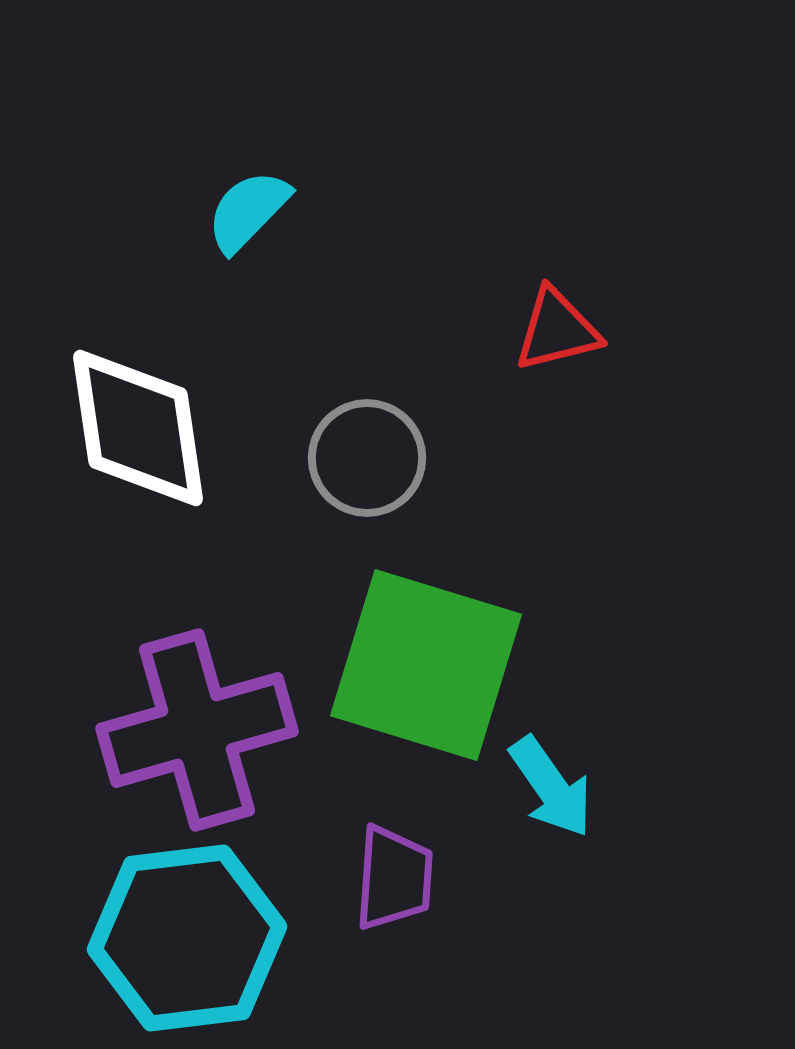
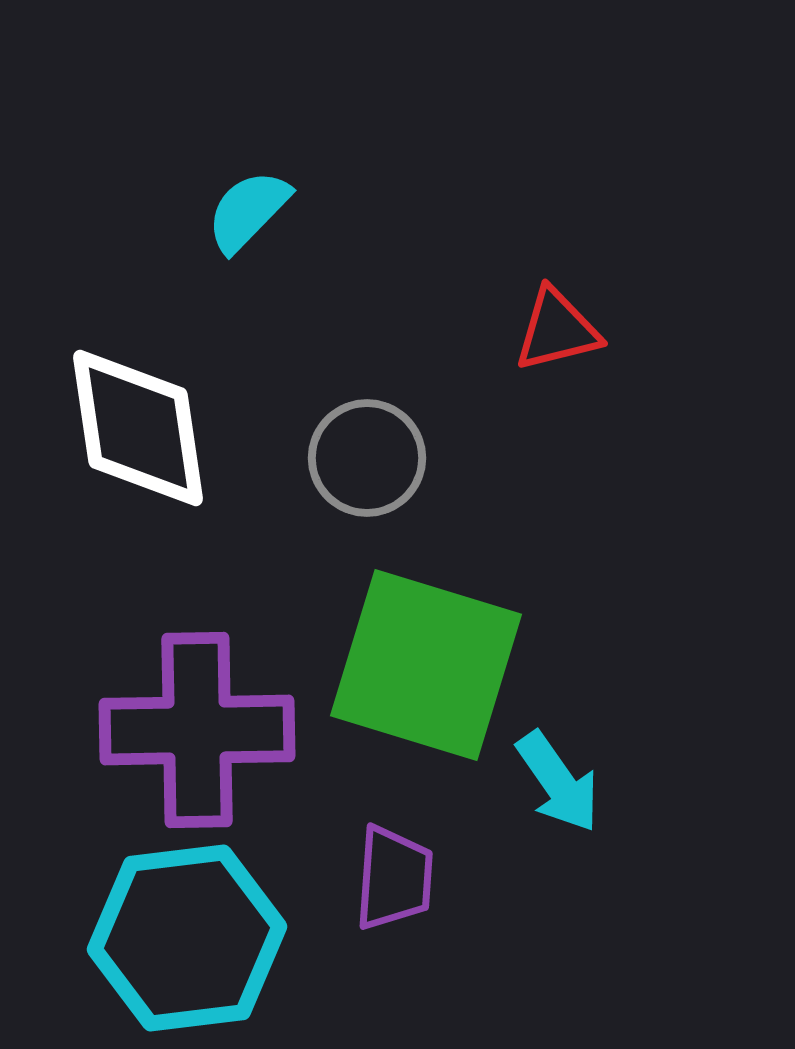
purple cross: rotated 15 degrees clockwise
cyan arrow: moved 7 px right, 5 px up
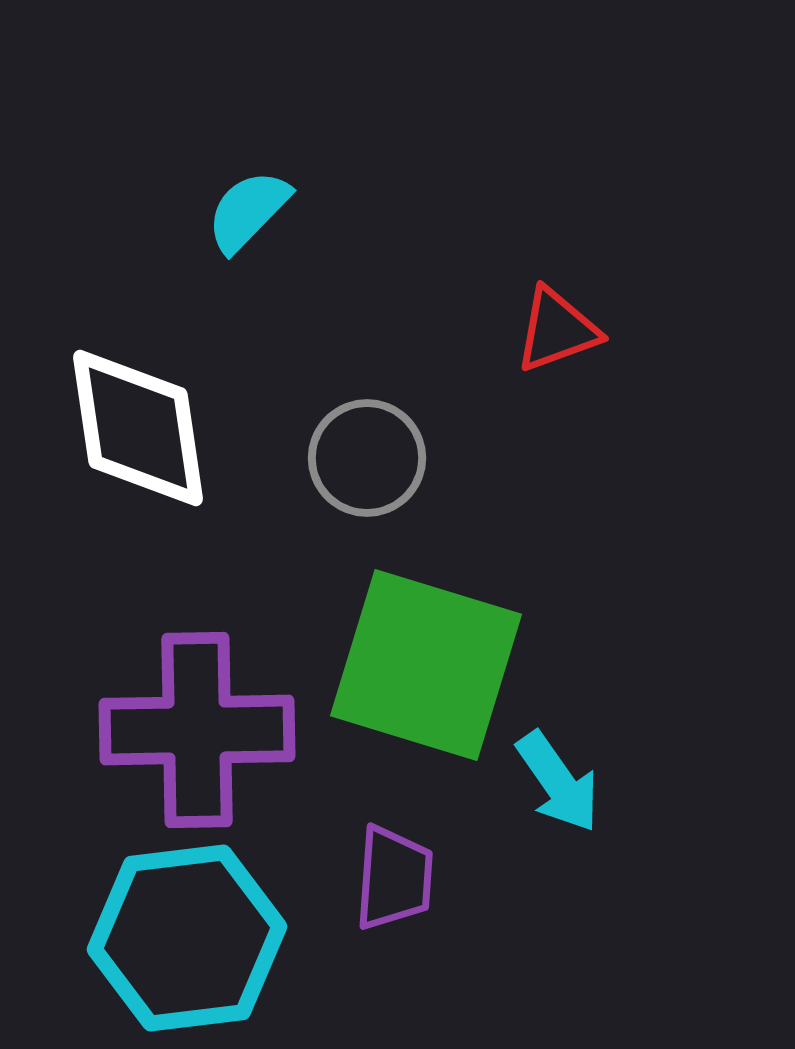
red triangle: rotated 6 degrees counterclockwise
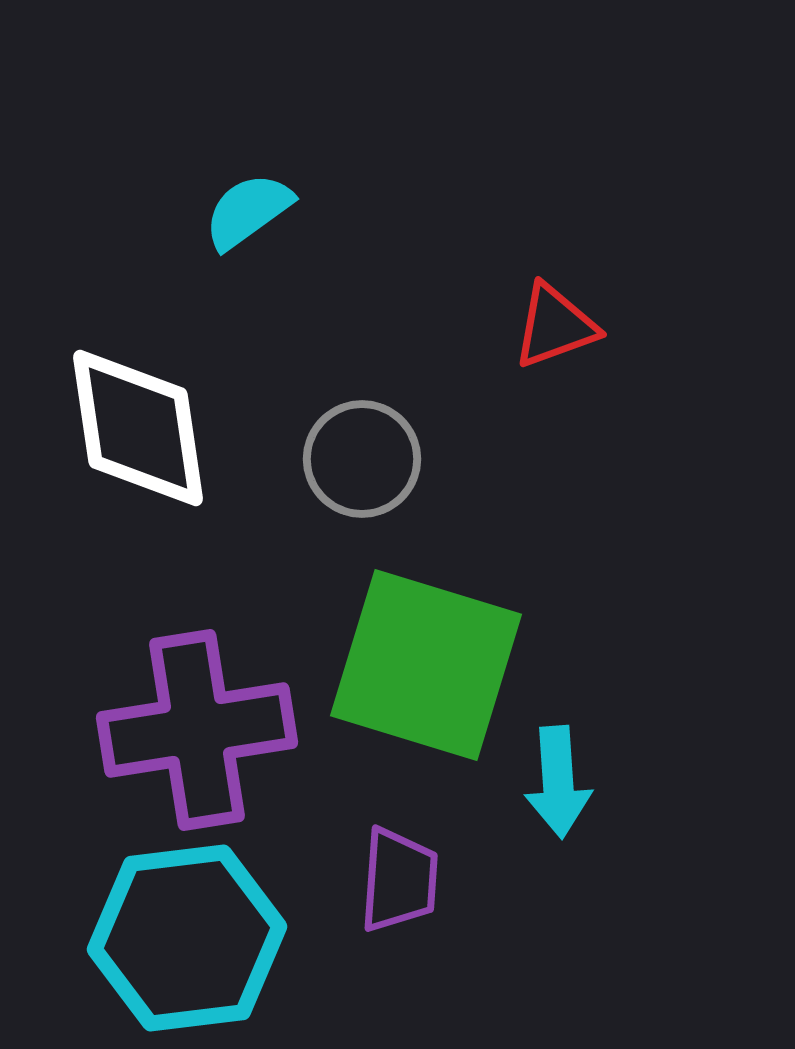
cyan semicircle: rotated 10 degrees clockwise
red triangle: moved 2 px left, 4 px up
gray circle: moved 5 px left, 1 px down
purple cross: rotated 8 degrees counterclockwise
cyan arrow: rotated 31 degrees clockwise
purple trapezoid: moved 5 px right, 2 px down
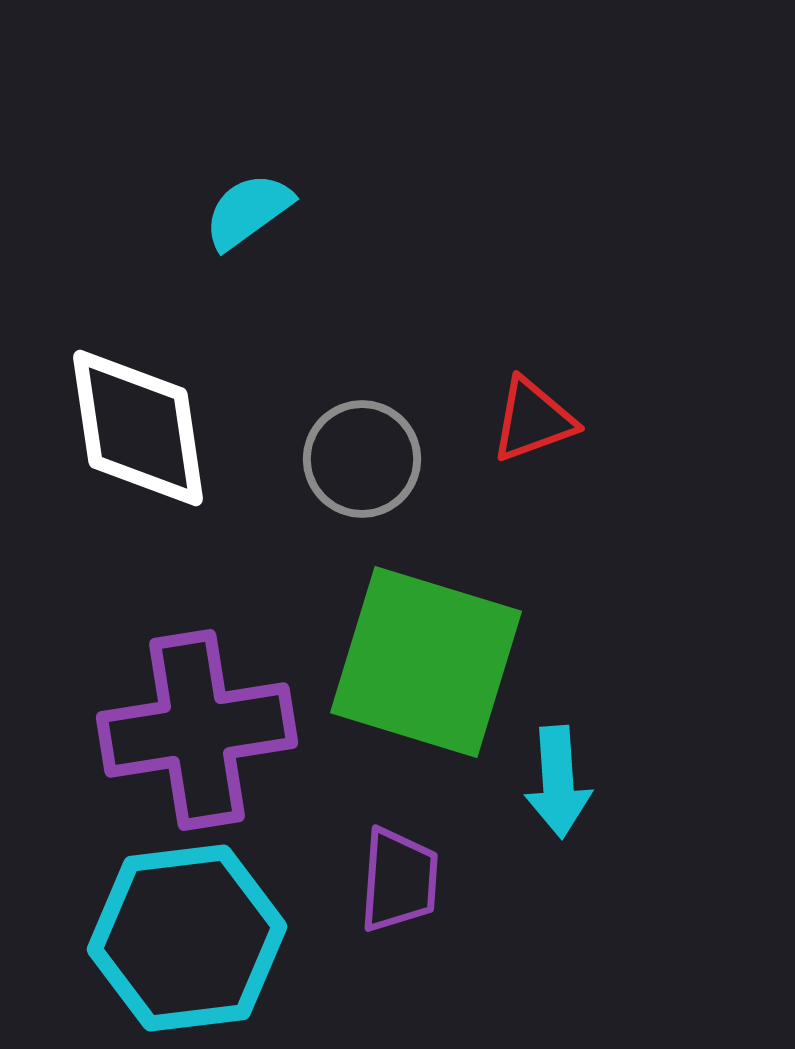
red triangle: moved 22 px left, 94 px down
green square: moved 3 px up
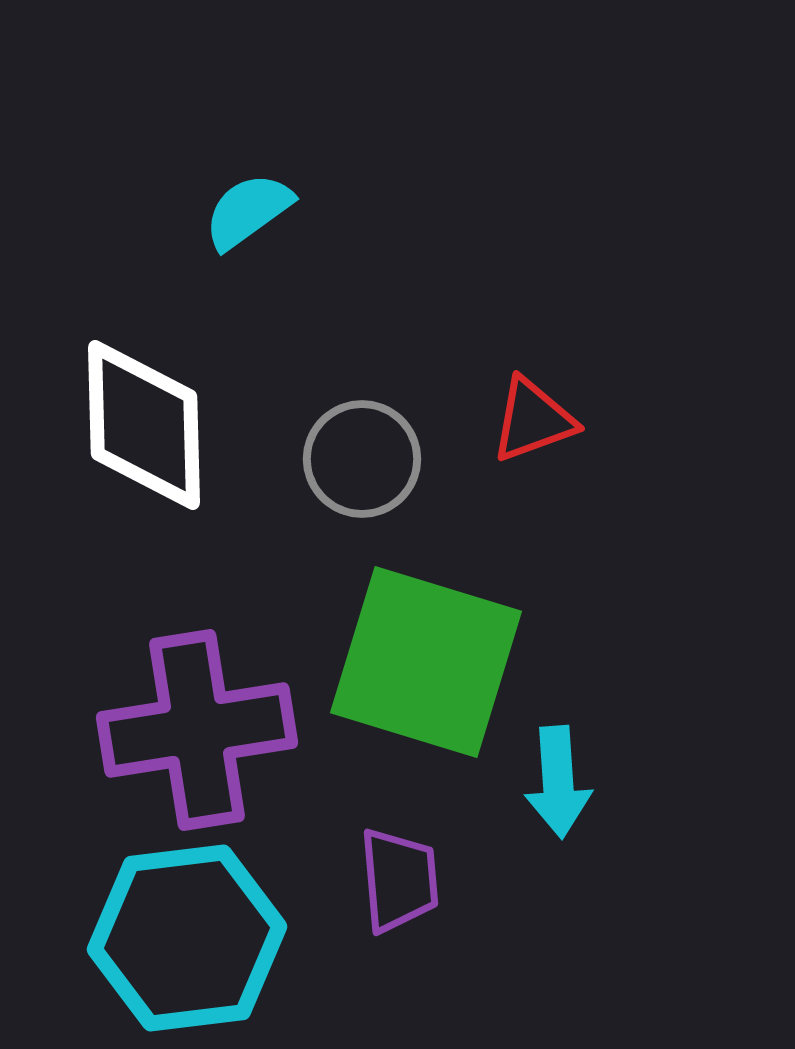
white diamond: moved 6 px right, 3 px up; rotated 7 degrees clockwise
purple trapezoid: rotated 9 degrees counterclockwise
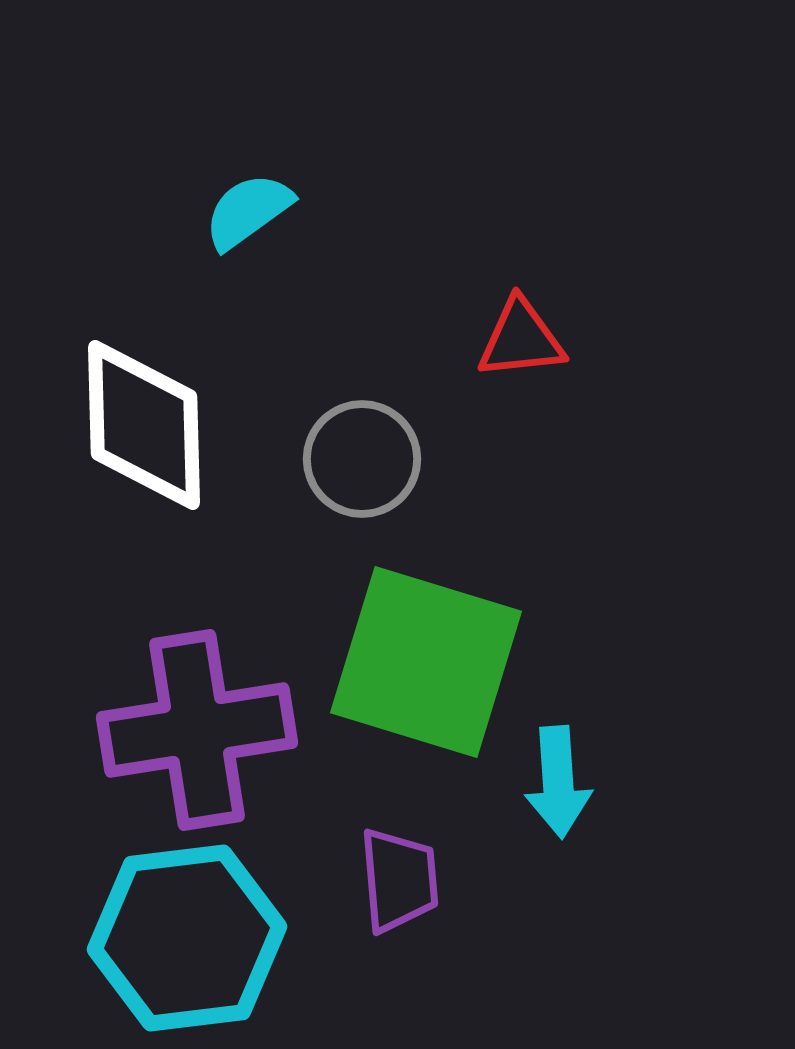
red triangle: moved 12 px left, 81 px up; rotated 14 degrees clockwise
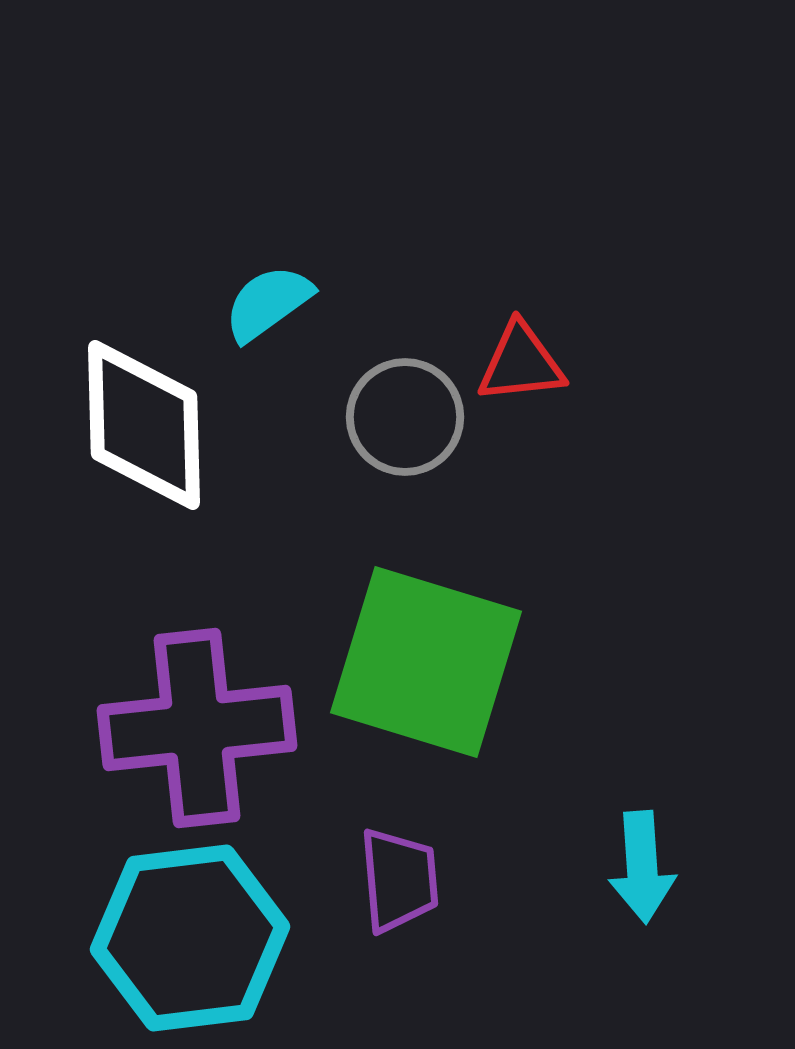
cyan semicircle: moved 20 px right, 92 px down
red triangle: moved 24 px down
gray circle: moved 43 px right, 42 px up
purple cross: moved 2 px up; rotated 3 degrees clockwise
cyan arrow: moved 84 px right, 85 px down
cyan hexagon: moved 3 px right
